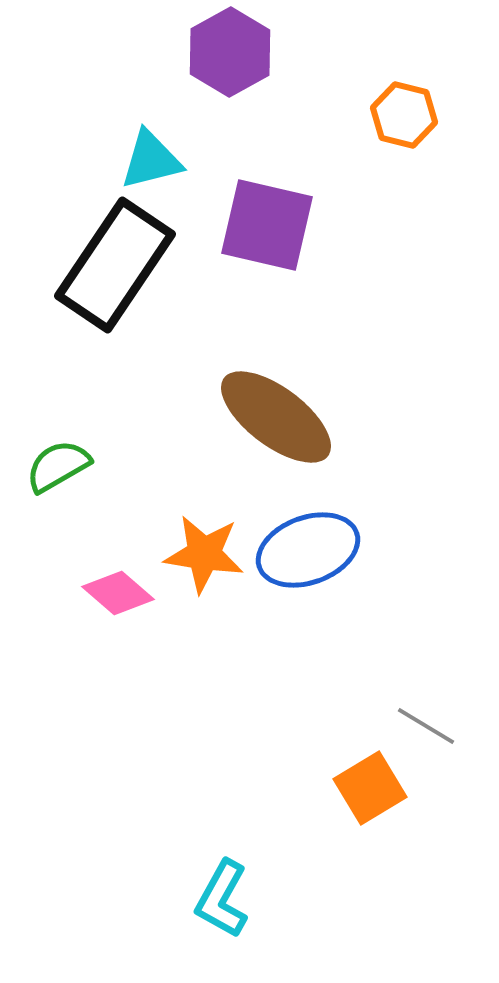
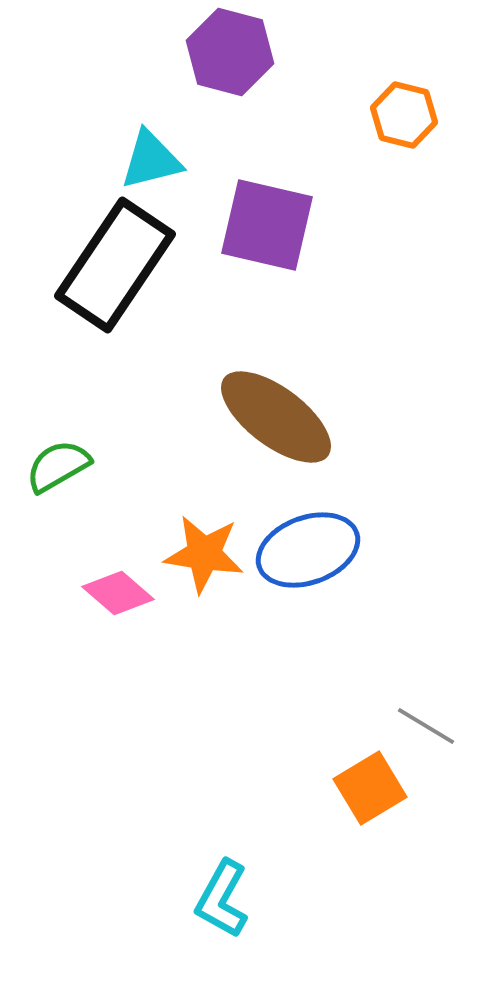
purple hexagon: rotated 16 degrees counterclockwise
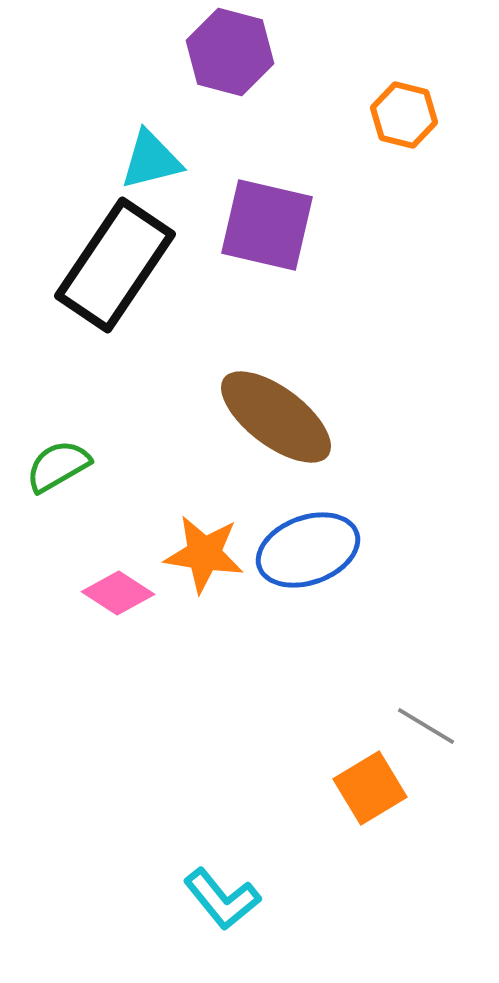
pink diamond: rotated 8 degrees counterclockwise
cyan L-shape: rotated 68 degrees counterclockwise
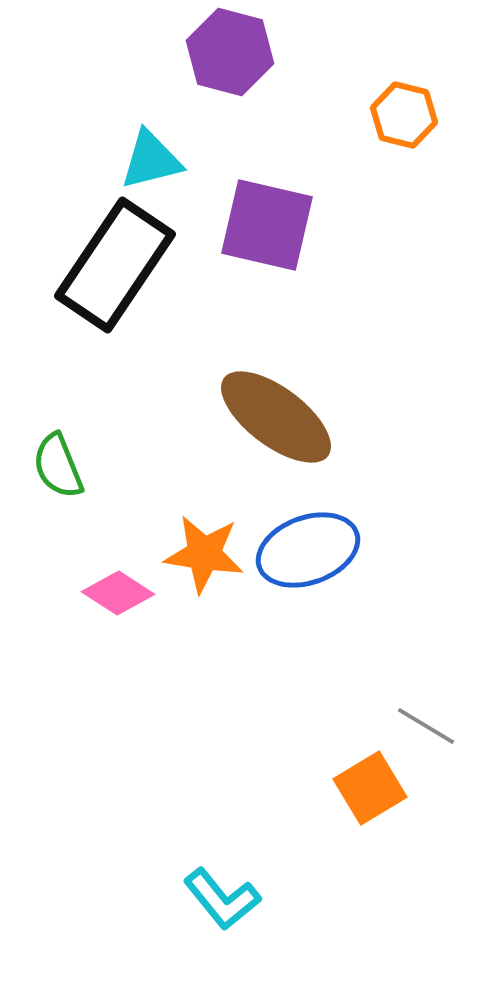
green semicircle: rotated 82 degrees counterclockwise
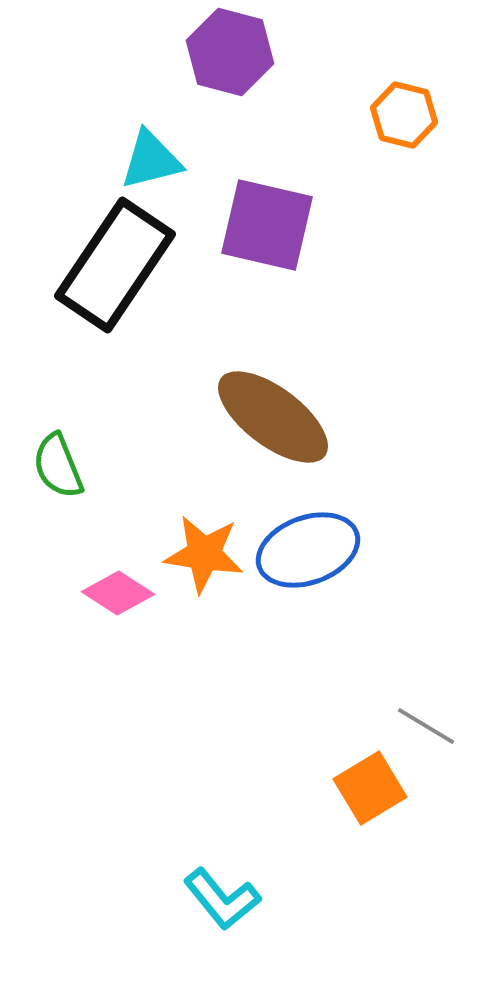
brown ellipse: moved 3 px left
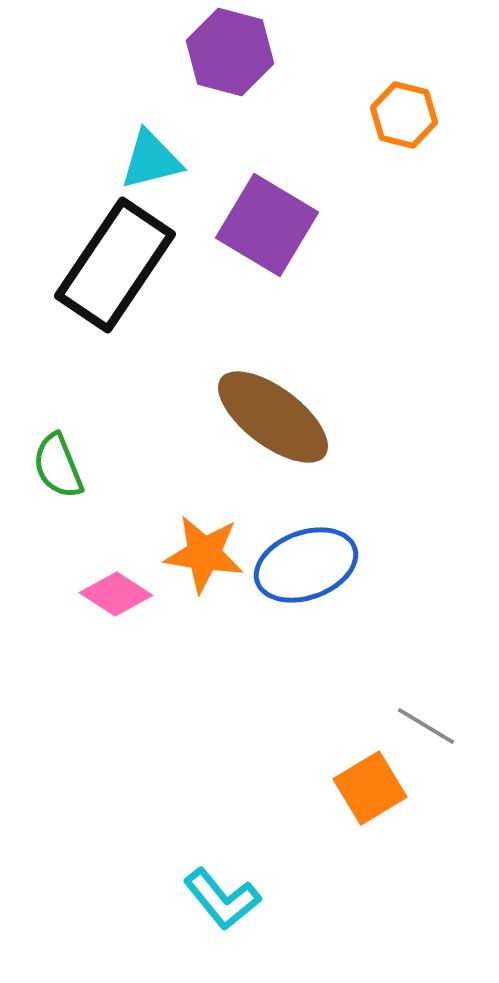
purple square: rotated 18 degrees clockwise
blue ellipse: moved 2 px left, 15 px down
pink diamond: moved 2 px left, 1 px down
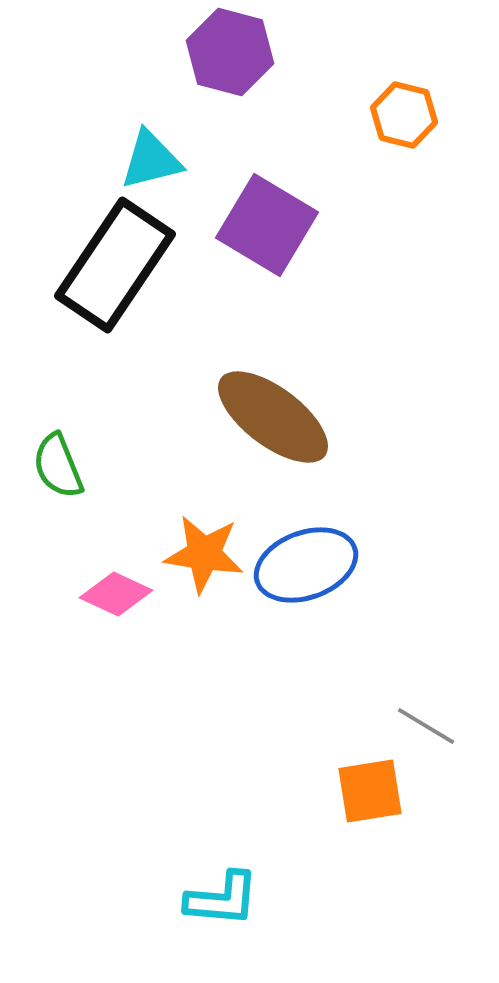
pink diamond: rotated 8 degrees counterclockwise
orange square: moved 3 px down; rotated 22 degrees clockwise
cyan L-shape: rotated 46 degrees counterclockwise
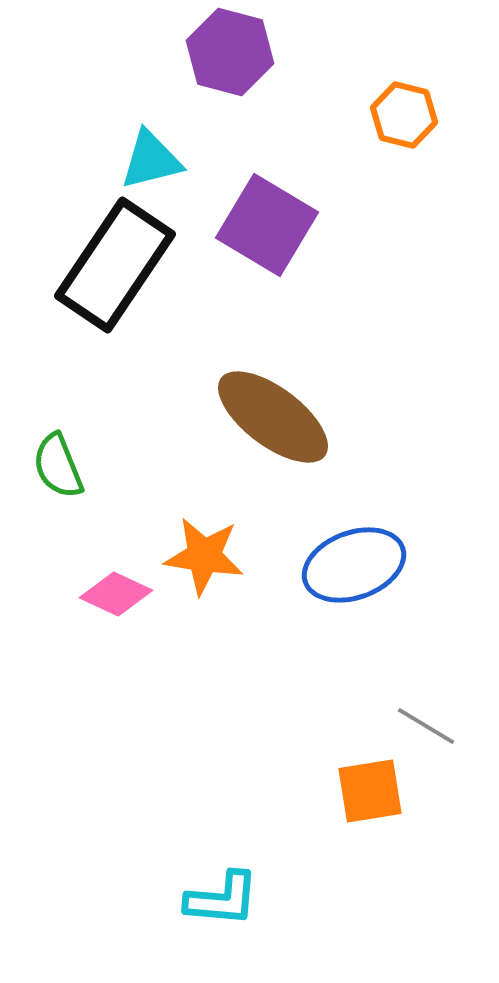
orange star: moved 2 px down
blue ellipse: moved 48 px right
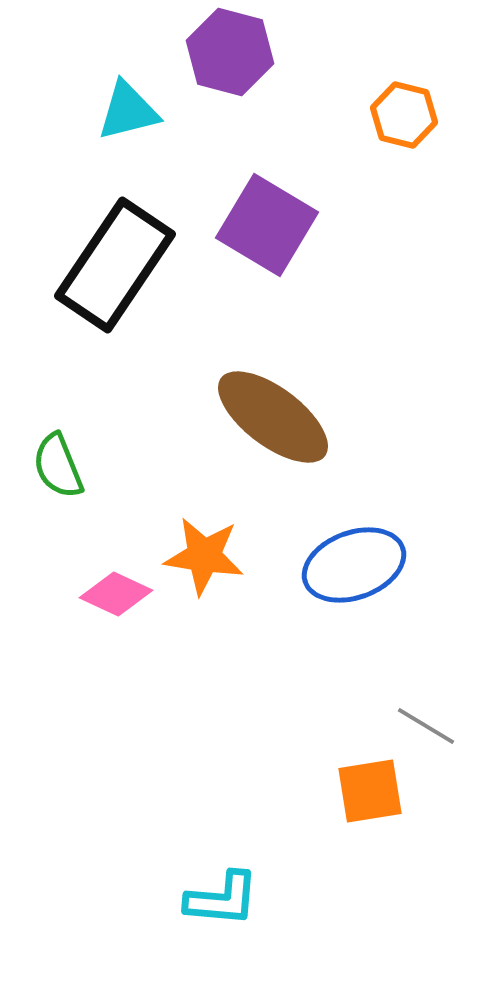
cyan triangle: moved 23 px left, 49 px up
